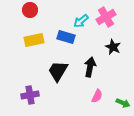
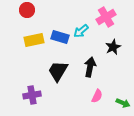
red circle: moved 3 px left
cyan arrow: moved 10 px down
blue rectangle: moved 6 px left
black star: rotated 21 degrees clockwise
purple cross: moved 2 px right
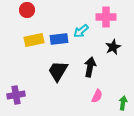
pink cross: rotated 30 degrees clockwise
blue rectangle: moved 1 px left, 2 px down; rotated 24 degrees counterclockwise
purple cross: moved 16 px left
green arrow: rotated 104 degrees counterclockwise
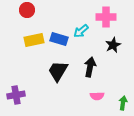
blue rectangle: rotated 24 degrees clockwise
black star: moved 2 px up
pink semicircle: rotated 64 degrees clockwise
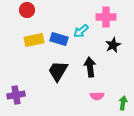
black arrow: rotated 18 degrees counterclockwise
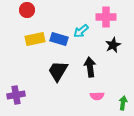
yellow rectangle: moved 1 px right, 1 px up
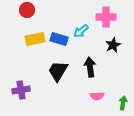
purple cross: moved 5 px right, 5 px up
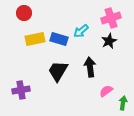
red circle: moved 3 px left, 3 px down
pink cross: moved 5 px right, 1 px down; rotated 18 degrees counterclockwise
black star: moved 4 px left, 4 px up
pink semicircle: moved 9 px right, 5 px up; rotated 144 degrees clockwise
